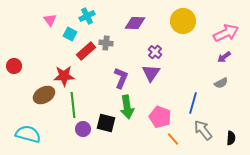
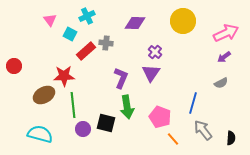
cyan semicircle: moved 12 px right
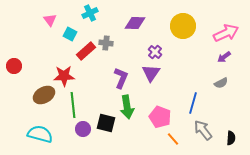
cyan cross: moved 3 px right, 3 px up
yellow circle: moved 5 px down
